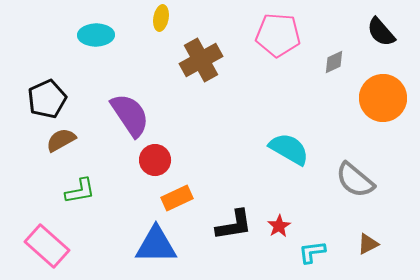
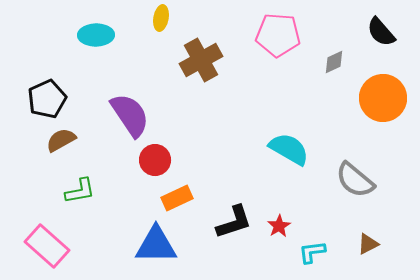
black L-shape: moved 3 px up; rotated 9 degrees counterclockwise
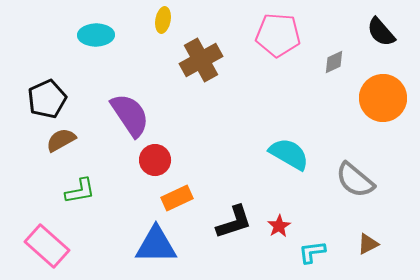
yellow ellipse: moved 2 px right, 2 px down
cyan semicircle: moved 5 px down
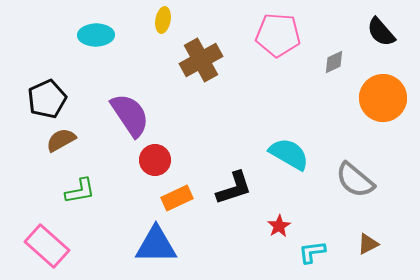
black L-shape: moved 34 px up
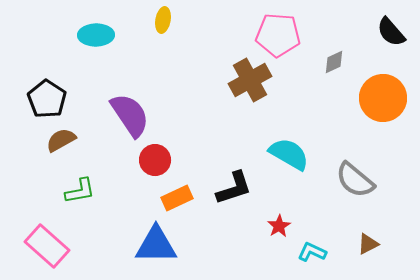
black semicircle: moved 10 px right
brown cross: moved 49 px right, 20 px down
black pentagon: rotated 15 degrees counterclockwise
cyan L-shape: rotated 32 degrees clockwise
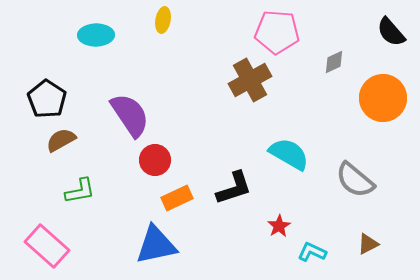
pink pentagon: moved 1 px left, 3 px up
blue triangle: rotated 12 degrees counterclockwise
